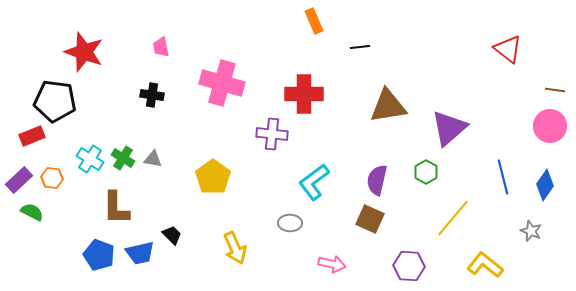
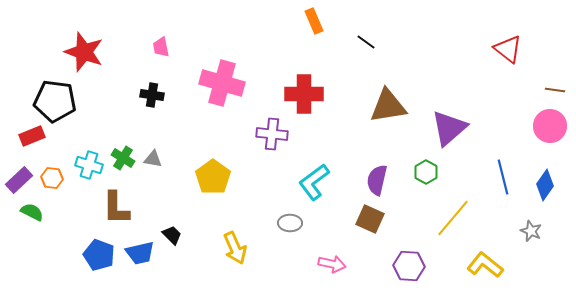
black line: moved 6 px right, 5 px up; rotated 42 degrees clockwise
cyan cross: moved 1 px left, 6 px down; rotated 16 degrees counterclockwise
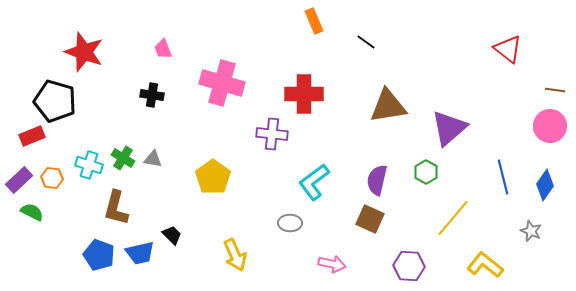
pink trapezoid: moved 2 px right, 2 px down; rotated 10 degrees counterclockwise
black pentagon: rotated 9 degrees clockwise
brown L-shape: rotated 15 degrees clockwise
yellow arrow: moved 7 px down
